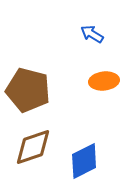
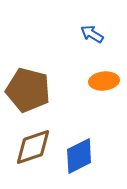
blue diamond: moved 5 px left, 5 px up
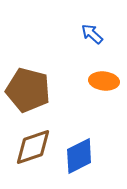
blue arrow: rotated 10 degrees clockwise
orange ellipse: rotated 12 degrees clockwise
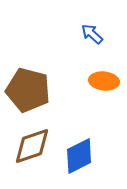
brown diamond: moved 1 px left, 1 px up
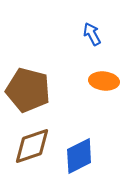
blue arrow: rotated 20 degrees clockwise
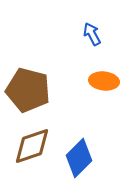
blue diamond: moved 2 px down; rotated 18 degrees counterclockwise
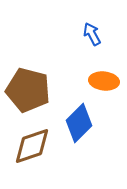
blue diamond: moved 35 px up
